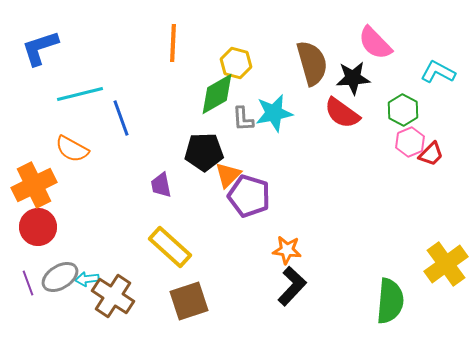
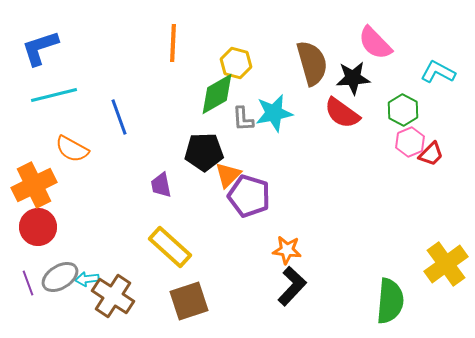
cyan line: moved 26 px left, 1 px down
blue line: moved 2 px left, 1 px up
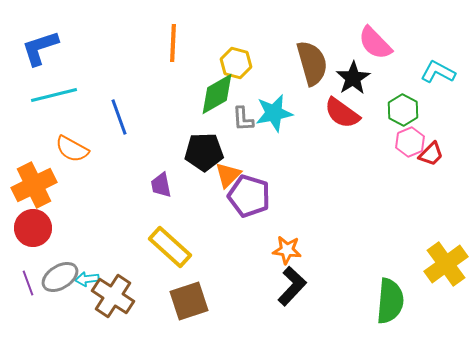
black star: rotated 28 degrees counterclockwise
red circle: moved 5 px left, 1 px down
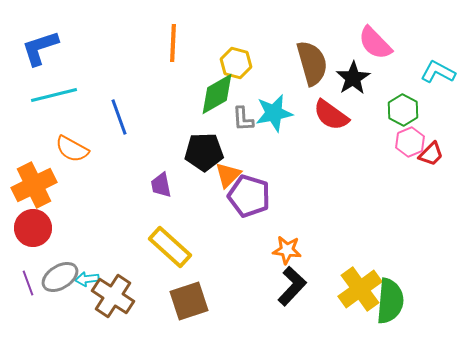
red semicircle: moved 11 px left, 2 px down
yellow cross: moved 86 px left, 25 px down
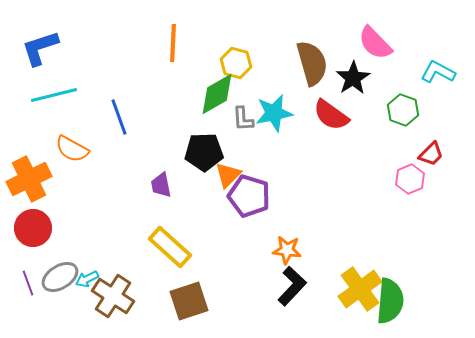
green hexagon: rotated 8 degrees counterclockwise
pink hexagon: moved 37 px down
orange cross: moved 5 px left, 6 px up
cyan arrow: rotated 20 degrees counterclockwise
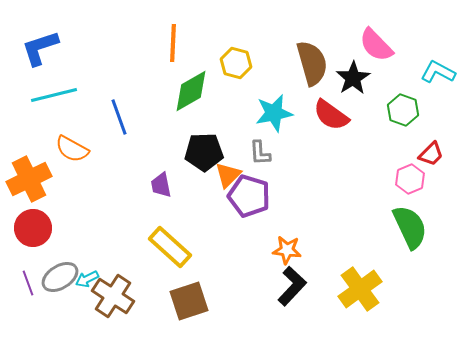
pink semicircle: moved 1 px right, 2 px down
green diamond: moved 26 px left, 3 px up
gray L-shape: moved 17 px right, 34 px down
green semicircle: moved 20 px right, 74 px up; rotated 30 degrees counterclockwise
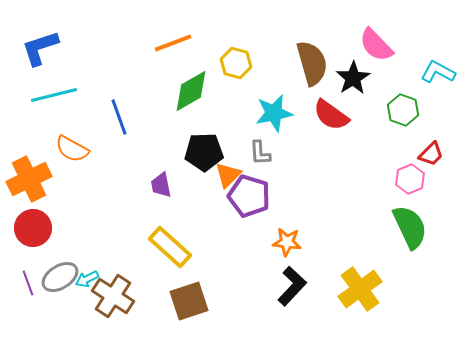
orange line: rotated 66 degrees clockwise
orange star: moved 8 px up
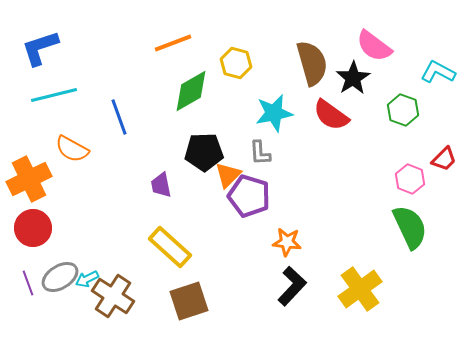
pink semicircle: moved 2 px left, 1 px down; rotated 9 degrees counterclockwise
red trapezoid: moved 13 px right, 5 px down
pink hexagon: rotated 16 degrees counterclockwise
